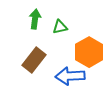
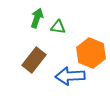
green arrow: moved 2 px right, 1 px up; rotated 12 degrees clockwise
green triangle: moved 2 px left; rotated 21 degrees clockwise
orange hexagon: moved 2 px right, 1 px down; rotated 8 degrees counterclockwise
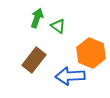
green triangle: moved 1 px up; rotated 28 degrees clockwise
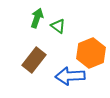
orange hexagon: rotated 16 degrees clockwise
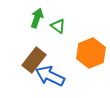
blue arrow: moved 20 px left; rotated 28 degrees clockwise
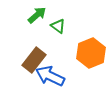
green arrow: moved 3 px up; rotated 30 degrees clockwise
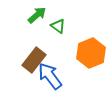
blue arrow: rotated 28 degrees clockwise
